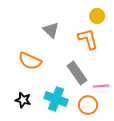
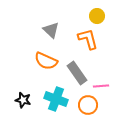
orange semicircle: moved 16 px right
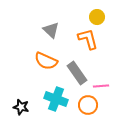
yellow circle: moved 1 px down
black star: moved 2 px left, 7 px down
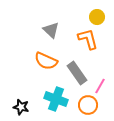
pink line: moved 1 px left; rotated 56 degrees counterclockwise
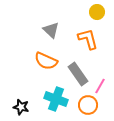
yellow circle: moved 5 px up
gray rectangle: moved 1 px right, 1 px down
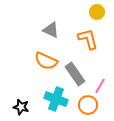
gray triangle: rotated 18 degrees counterclockwise
gray rectangle: moved 3 px left
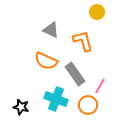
orange L-shape: moved 5 px left, 2 px down
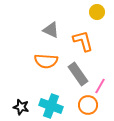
orange semicircle: rotated 20 degrees counterclockwise
gray rectangle: moved 3 px right
cyan cross: moved 5 px left, 7 px down
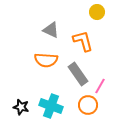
orange semicircle: moved 1 px up
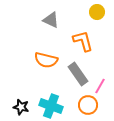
gray triangle: moved 10 px up
orange semicircle: rotated 10 degrees clockwise
